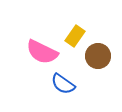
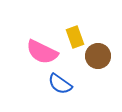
yellow rectangle: moved 1 px down; rotated 55 degrees counterclockwise
blue semicircle: moved 3 px left
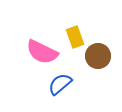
blue semicircle: rotated 105 degrees clockwise
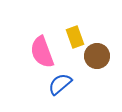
pink semicircle: rotated 44 degrees clockwise
brown circle: moved 1 px left
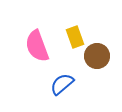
pink semicircle: moved 5 px left, 6 px up
blue semicircle: moved 2 px right
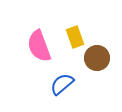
pink semicircle: moved 2 px right
brown circle: moved 2 px down
